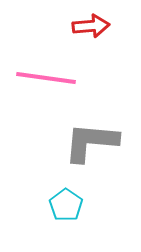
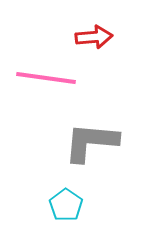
red arrow: moved 3 px right, 11 px down
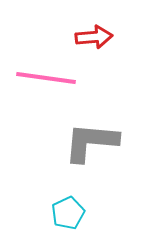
cyan pentagon: moved 2 px right, 8 px down; rotated 12 degrees clockwise
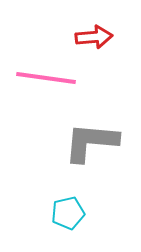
cyan pentagon: rotated 12 degrees clockwise
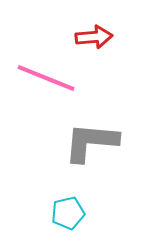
pink line: rotated 14 degrees clockwise
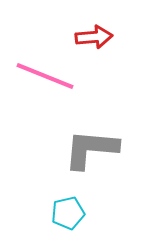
pink line: moved 1 px left, 2 px up
gray L-shape: moved 7 px down
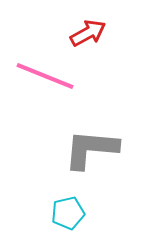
red arrow: moved 6 px left, 4 px up; rotated 24 degrees counterclockwise
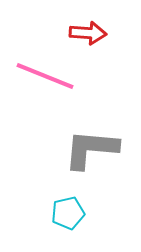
red arrow: rotated 33 degrees clockwise
